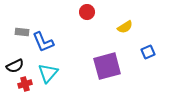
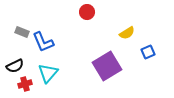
yellow semicircle: moved 2 px right, 6 px down
gray rectangle: rotated 16 degrees clockwise
purple square: rotated 16 degrees counterclockwise
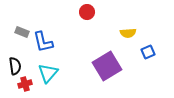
yellow semicircle: moved 1 px right; rotated 28 degrees clockwise
blue L-shape: rotated 10 degrees clockwise
black semicircle: rotated 72 degrees counterclockwise
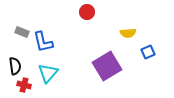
red cross: moved 1 px left, 1 px down; rotated 32 degrees clockwise
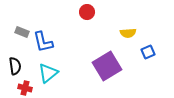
cyan triangle: rotated 10 degrees clockwise
red cross: moved 1 px right, 3 px down
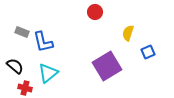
red circle: moved 8 px right
yellow semicircle: rotated 112 degrees clockwise
black semicircle: rotated 42 degrees counterclockwise
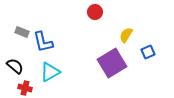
yellow semicircle: moved 2 px left, 2 px down; rotated 14 degrees clockwise
purple square: moved 5 px right, 3 px up
cyan triangle: moved 2 px right, 1 px up; rotated 10 degrees clockwise
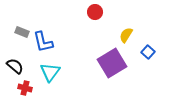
blue square: rotated 24 degrees counterclockwise
cyan triangle: rotated 25 degrees counterclockwise
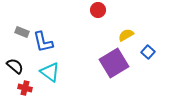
red circle: moved 3 px right, 2 px up
yellow semicircle: rotated 28 degrees clockwise
purple square: moved 2 px right
cyan triangle: rotated 30 degrees counterclockwise
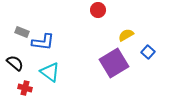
blue L-shape: rotated 70 degrees counterclockwise
black semicircle: moved 3 px up
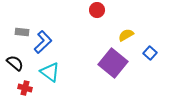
red circle: moved 1 px left
gray rectangle: rotated 16 degrees counterclockwise
blue L-shape: rotated 50 degrees counterclockwise
blue square: moved 2 px right, 1 px down
purple square: moved 1 px left; rotated 20 degrees counterclockwise
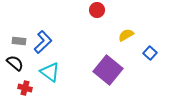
gray rectangle: moved 3 px left, 9 px down
purple square: moved 5 px left, 7 px down
